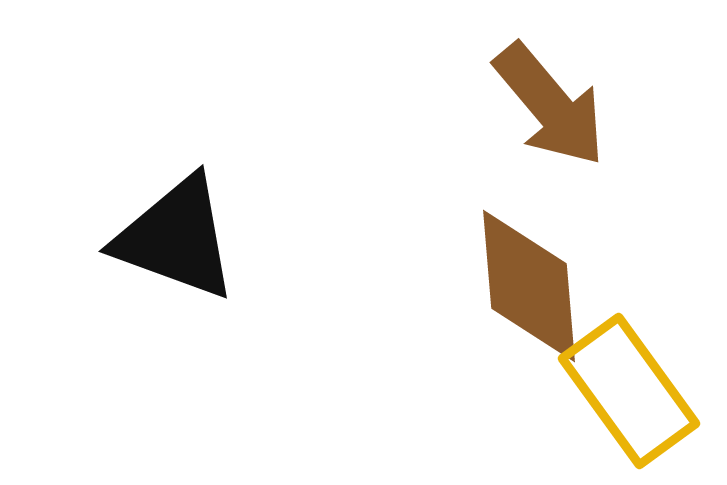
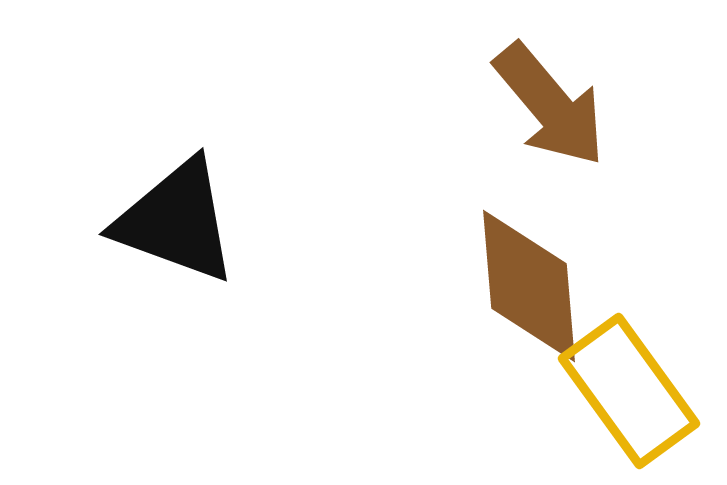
black triangle: moved 17 px up
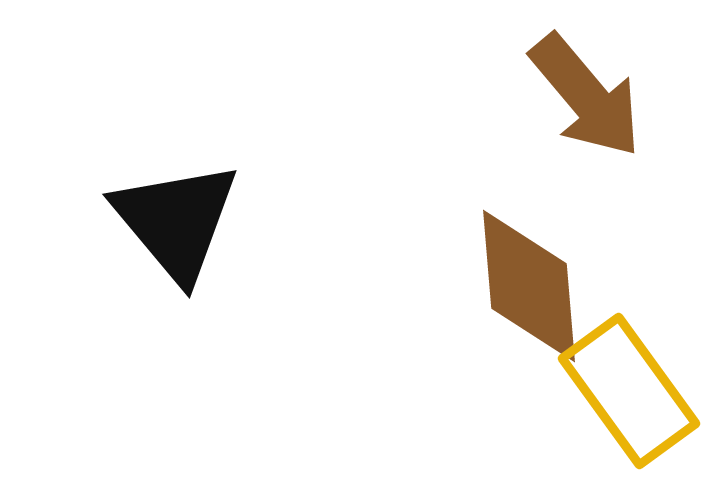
brown arrow: moved 36 px right, 9 px up
black triangle: rotated 30 degrees clockwise
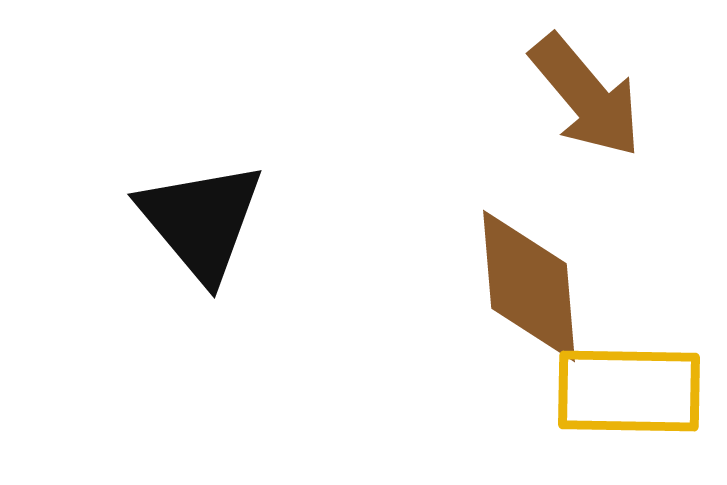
black triangle: moved 25 px right
yellow rectangle: rotated 53 degrees counterclockwise
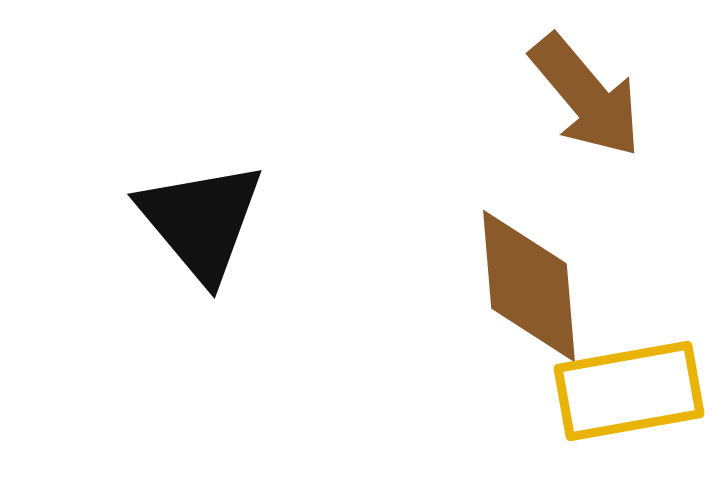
yellow rectangle: rotated 11 degrees counterclockwise
